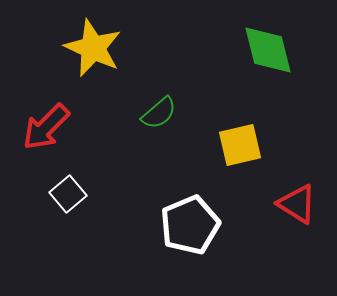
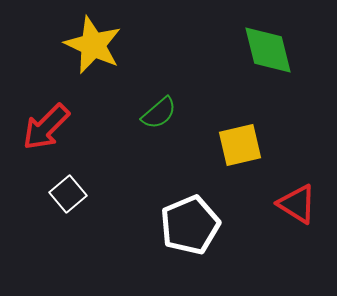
yellow star: moved 3 px up
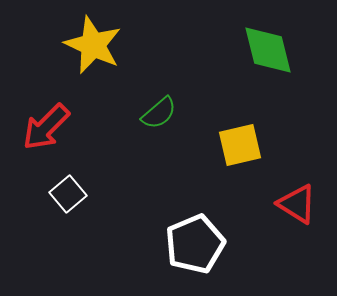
white pentagon: moved 5 px right, 19 px down
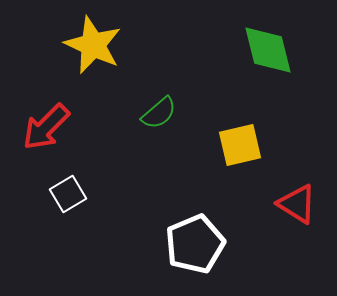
white square: rotated 9 degrees clockwise
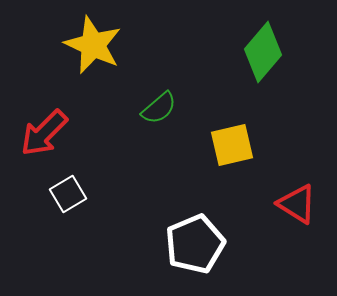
green diamond: moved 5 px left, 2 px down; rotated 54 degrees clockwise
green semicircle: moved 5 px up
red arrow: moved 2 px left, 6 px down
yellow square: moved 8 px left
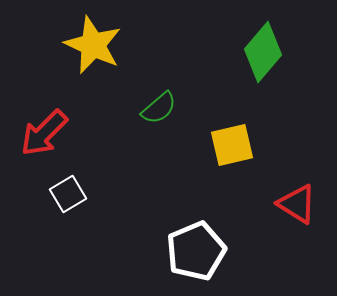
white pentagon: moved 1 px right, 7 px down
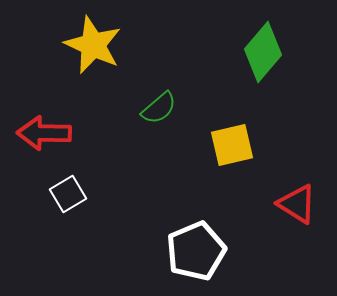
red arrow: rotated 46 degrees clockwise
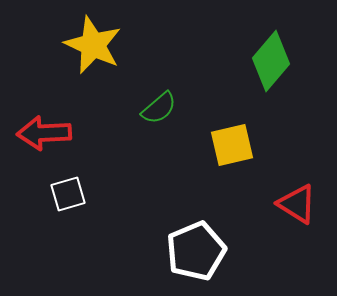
green diamond: moved 8 px right, 9 px down
red arrow: rotated 4 degrees counterclockwise
white square: rotated 15 degrees clockwise
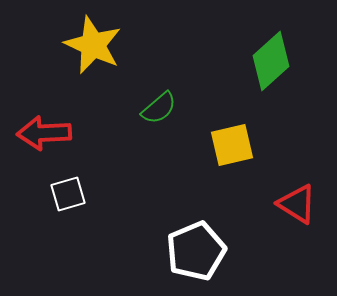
green diamond: rotated 8 degrees clockwise
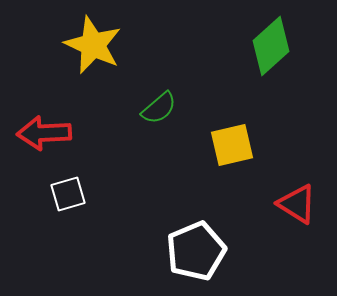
green diamond: moved 15 px up
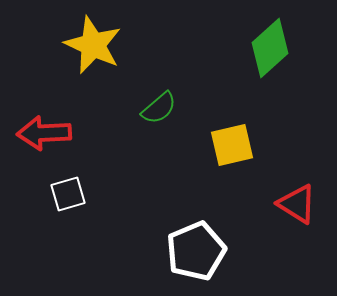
green diamond: moved 1 px left, 2 px down
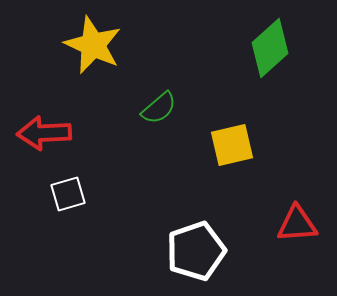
red triangle: moved 20 px down; rotated 36 degrees counterclockwise
white pentagon: rotated 4 degrees clockwise
